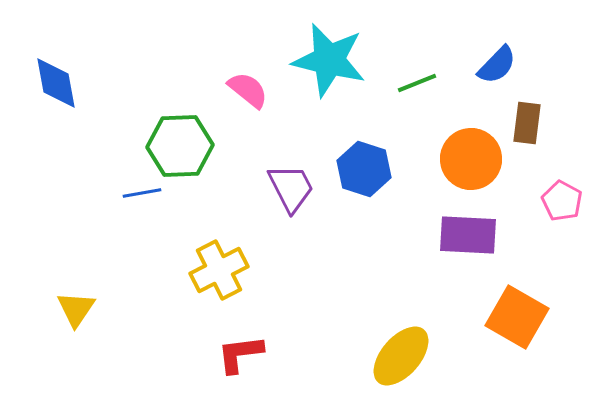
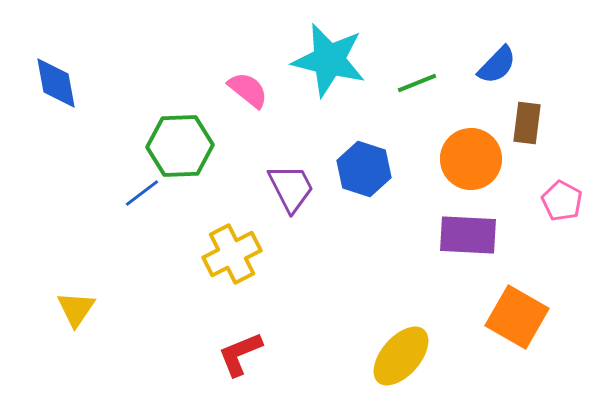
blue line: rotated 27 degrees counterclockwise
yellow cross: moved 13 px right, 16 px up
red L-shape: rotated 15 degrees counterclockwise
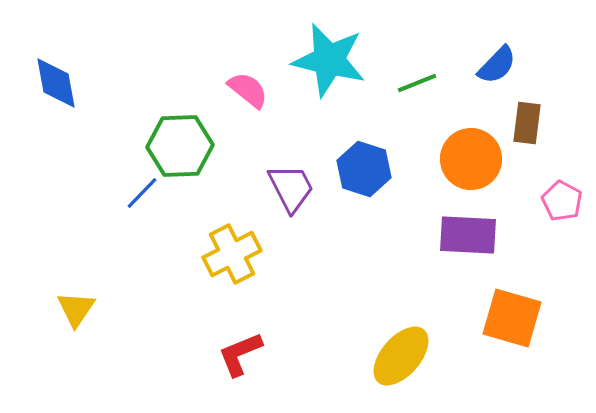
blue line: rotated 9 degrees counterclockwise
orange square: moved 5 px left, 1 px down; rotated 14 degrees counterclockwise
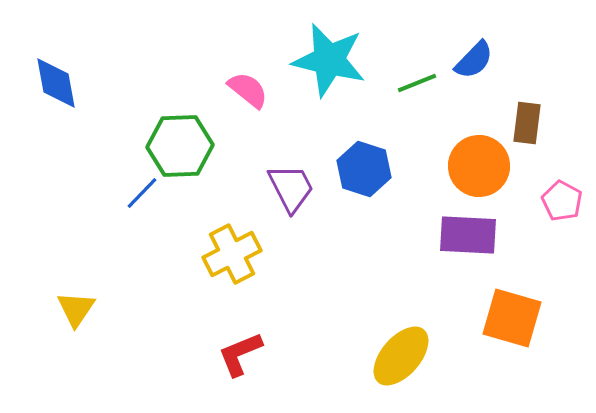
blue semicircle: moved 23 px left, 5 px up
orange circle: moved 8 px right, 7 px down
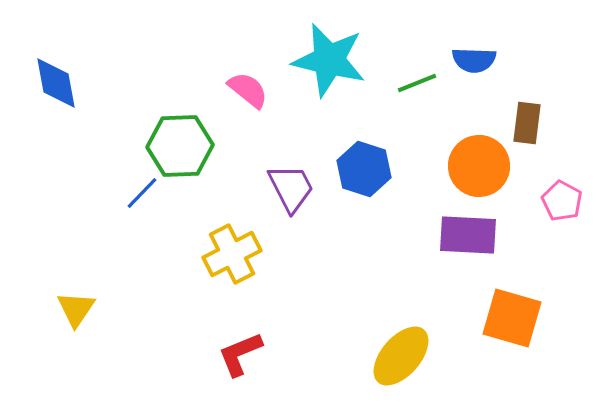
blue semicircle: rotated 48 degrees clockwise
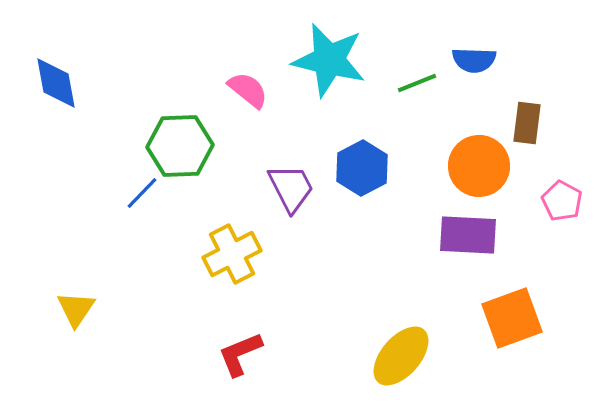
blue hexagon: moved 2 px left, 1 px up; rotated 14 degrees clockwise
orange square: rotated 36 degrees counterclockwise
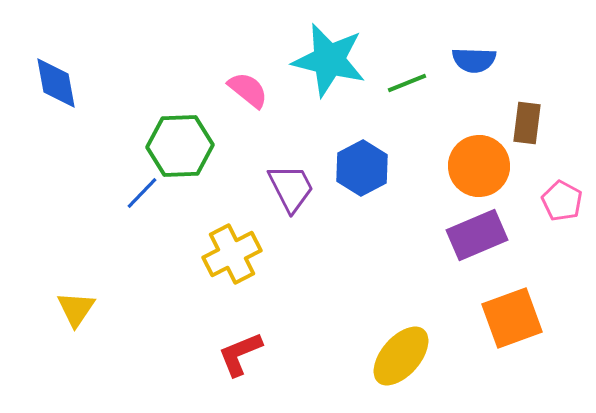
green line: moved 10 px left
purple rectangle: moved 9 px right; rotated 26 degrees counterclockwise
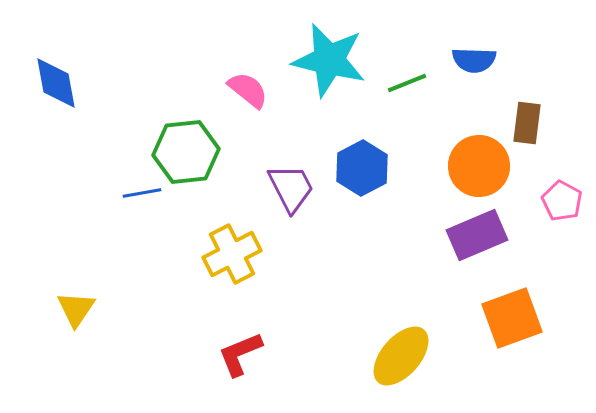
green hexagon: moved 6 px right, 6 px down; rotated 4 degrees counterclockwise
blue line: rotated 36 degrees clockwise
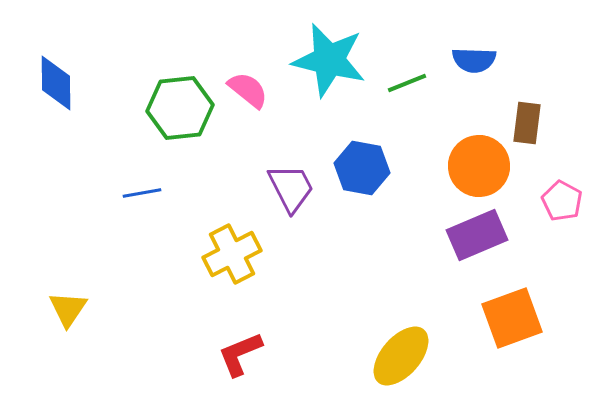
blue diamond: rotated 10 degrees clockwise
green hexagon: moved 6 px left, 44 px up
blue hexagon: rotated 22 degrees counterclockwise
yellow triangle: moved 8 px left
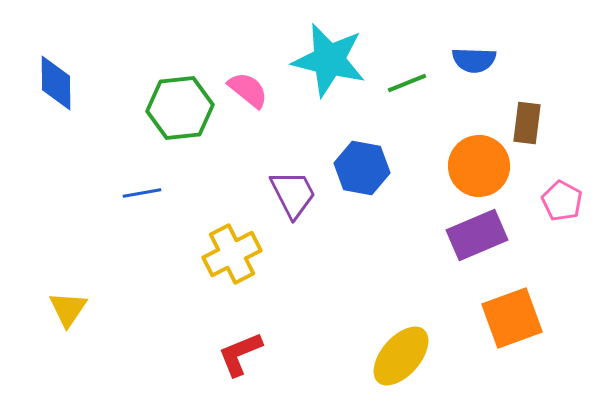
purple trapezoid: moved 2 px right, 6 px down
